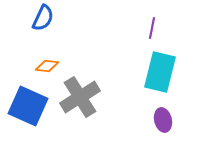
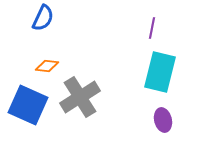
blue square: moved 1 px up
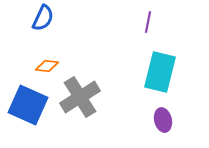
purple line: moved 4 px left, 6 px up
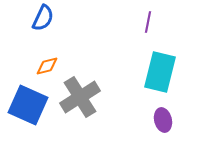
orange diamond: rotated 20 degrees counterclockwise
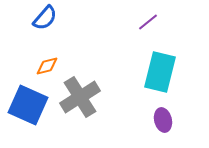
blue semicircle: moved 2 px right; rotated 16 degrees clockwise
purple line: rotated 40 degrees clockwise
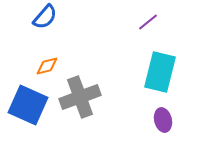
blue semicircle: moved 1 px up
gray cross: rotated 12 degrees clockwise
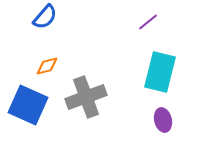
gray cross: moved 6 px right
